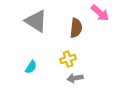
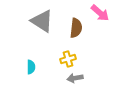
gray triangle: moved 6 px right
cyan semicircle: rotated 32 degrees counterclockwise
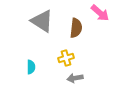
yellow cross: moved 2 px left, 1 px up
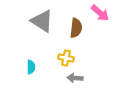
yellow cross: rotated 28 degrees clockwise
gray arrow: rotated 14 degrees clockwise
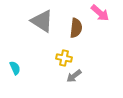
yellow cross: moved 2 px left
cyan semicircle: moved 16 px left, 1 px down; rotated 24 degrees counterclockwise
gray arrow: moved 1 px left, 2 px up; rotated 42 degrees counterclockwise
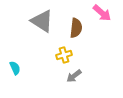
pink arrow: moved 2 px right
yellow cross: moved 3 px up; rotated 28 degrees counterclockwise
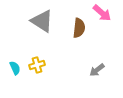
brown semicircle: moved 3 px right
yellow cross: moved 27 px left, 10 px down
gray arrow: moved 23 px right, 6 px up
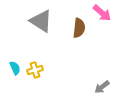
gray triangle: moved 1 px left
yellow cross: moved 2 px left, 5 px down
gray arrow: moved 5 px right, 17 px down
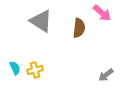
gray arrow: moved 4 px right, 12 px up
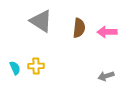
pink arrow: moved 5 px right, 19 px down; rotated 138 degrees clockwise
yellow cross: moved 1 px right, 4 px up; rotated 14 degrees clockwise
gray arrow: moved 1 px down; rotated 21 degrees clockwise
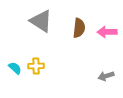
cyan semicircle: rotated 24 degrees counterclockwise
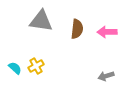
gray triangle: rotated 25 degrees counterclockwise
brown semicircle: moved 2 px left, 1 px down
yellow cross: rotated 28 degrees counterclockwise
